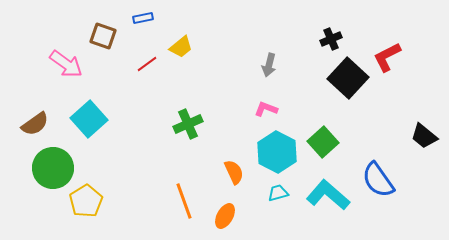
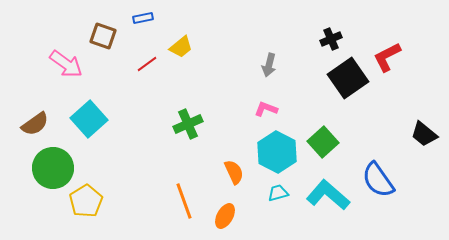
black square: rotated 12 degrees clockwise
black trapezoid: moved 2 px up
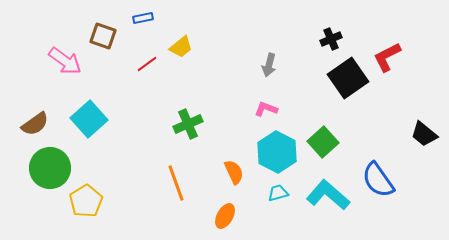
pink arrow: moved 1 px left, 3 px up
green circle: moved 3 px left
orange line: moved 8 px left, 18 px up
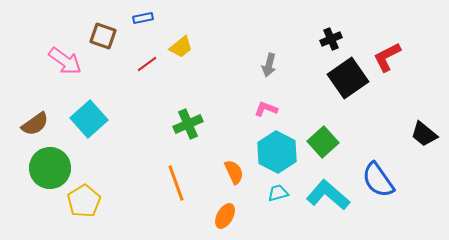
yellow pentagon: moved 2 px left
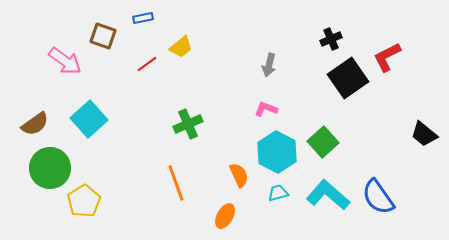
orange semicircle: moved 5 px right, 3 px down
blue semicircle: moved 17 px down
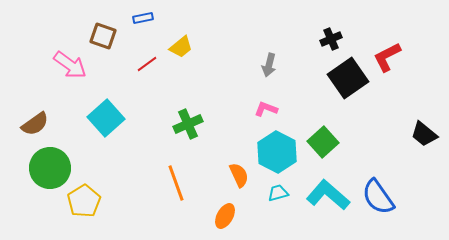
pink arrow: moved 5 px right, 4 px down
cyan square: moved 17 px right, 1 px up
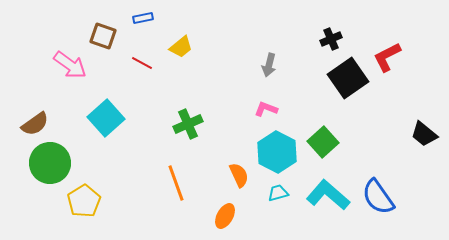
red line: moved 5 px left, 1 px up; rotated 65 degrees clockwise
green circle: moved 5 px up
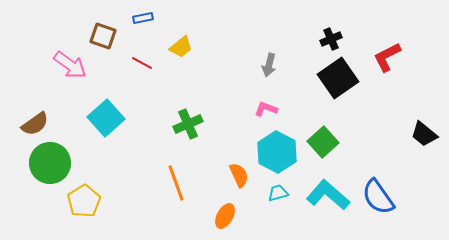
black square: moved 10 px left
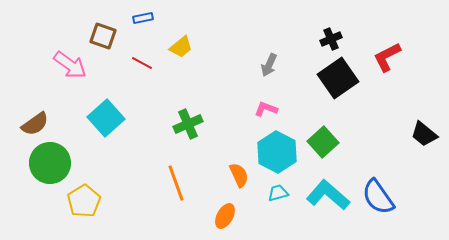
gray arrow: rotated 10 degrees clockwise
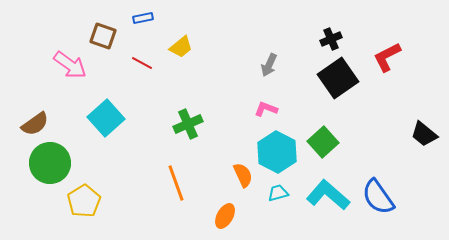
orange semicircle: moved 4 px right
